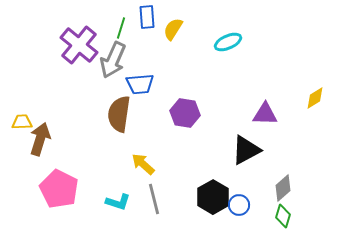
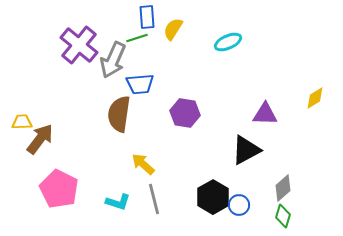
green line: moved 16 px right, 10 px down; rotated 55 degrees clockwise
brown arrow: rotated 20 degrees clockwise
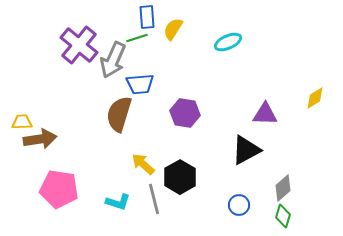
brown semicircle: rotated 9 degrees clockwise
brown arrow: rotated 44 degrees clockwise
pink pentagon: rotated 18 degrees counterclockwise
black hexagon: moved 33 px left, 20 px up
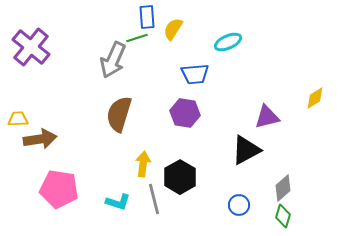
purple cross: moved 48 px left, 2 px down
blue trapezoid: moved 55 px right, 10 px up
purple triangle: moved 2 px right, 3 px down; rotated 16 degrees counterclockwise
yellow trapezoid: moved 4 px left, 3 px up
yellow arrow: rotated 55 degrees clockwise
